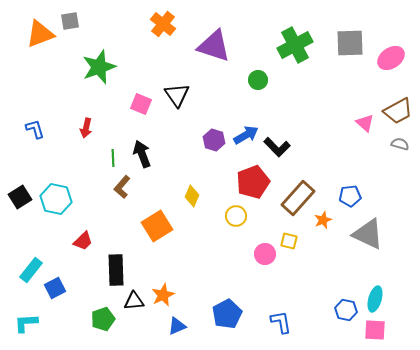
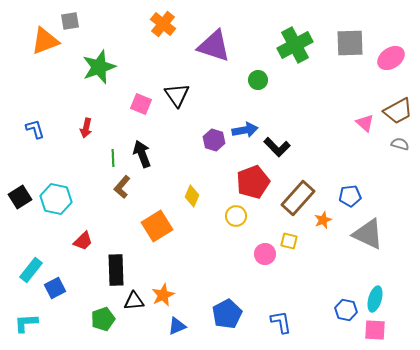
orange triangle at (40, 34): moved 5 px right, 7 px down
blue arrow at (246, 135): moved 1 px left, 5 px up; rotated 20 degrees clockwise
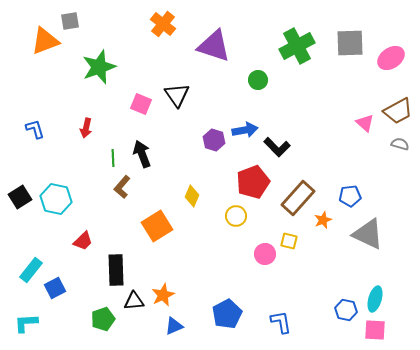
green cross at (295, 45): moved 2 px right, 1 px down
blue triangle at (177, 326): moved 3 px left
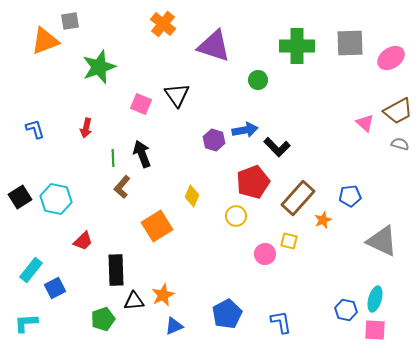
green cross at (297, 46): rotated 28 degrees clockwise
gray triangle at (368, 234): moved 14 px right, 7 px down
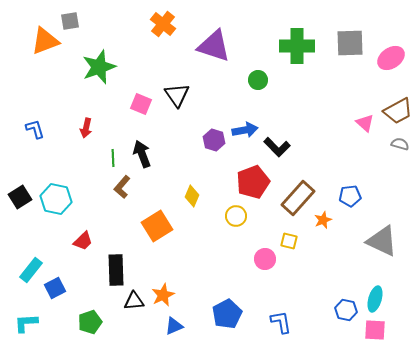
pink circle at (265, 254): moved 5 px down
green pentagon at (103, 319): moved 13 px left, 3 px down
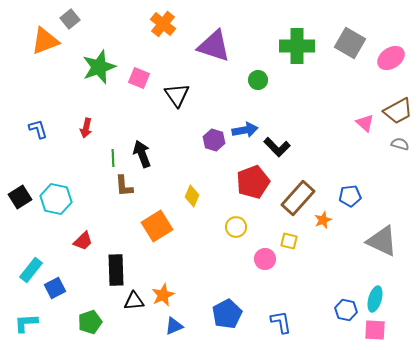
gray square at (70, 21): moved 2 px up; rotated 30 degrees counterclockwise
gray square at (350, 43): rotated 32 degrees clockwise
pink square at (141, 104): moved 2 px left, 26 px up
blue L-shape at (35, 129): moved 3 px right
brown L-shape at (122, 187): moved 2 px right, 1 px up; rotated 45 degrees counterclockwise
yellow circle at (236, 216): moved 11 px down
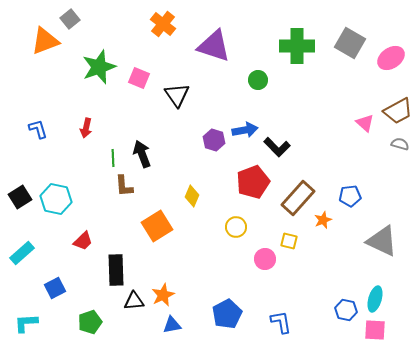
cyan rectangle at (31, 270): moved 9 px left, 17 px up; rotated 10 degrees clockwise
blue triangle at (174, 326): moved 2 px left, 1 px up; rotated 12 degrees clockwise
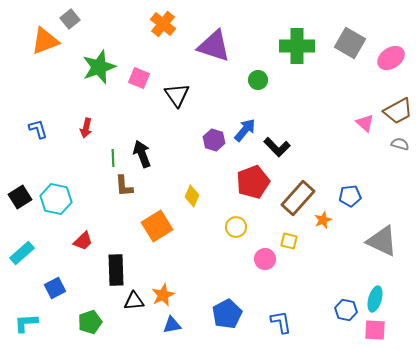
blue arrow at (245, 130): rotated 40 degrees counterclockwise
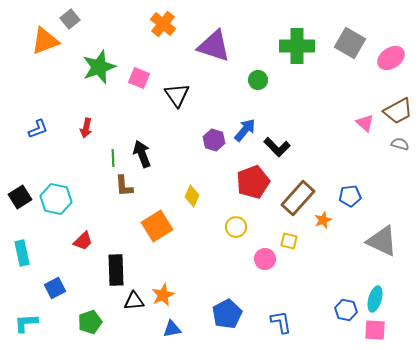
blue L-shape at (38, 129): rotated 85 degrees clockwise
cyan rectangle at (22, 253): rotated 60 degrees counterclockwise
blue triangle at (172, 325): moved 4 px down
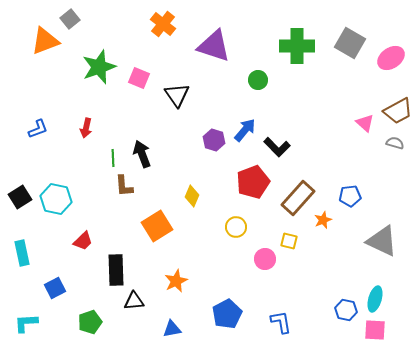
gray semicircle at (400, 144): moved 5 px left, 1 px up
orange star at (163, 295): moved 13 px right, 14 px up
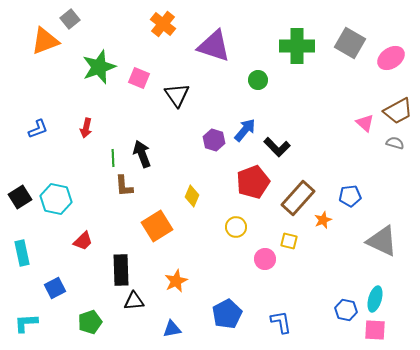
black rectangle at (116, 270): moved 5 px right
